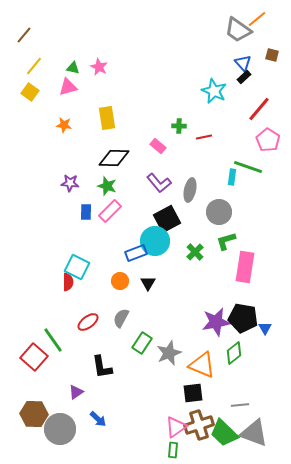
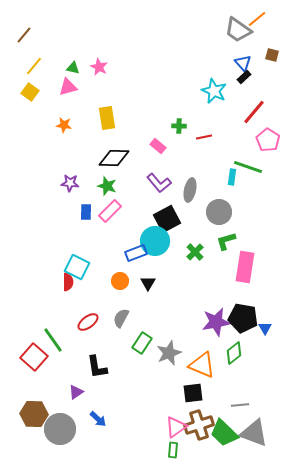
red line at (259, 109): moved 5 px left, 3 px down
black L-shape at (102, 367): moved 5 px left
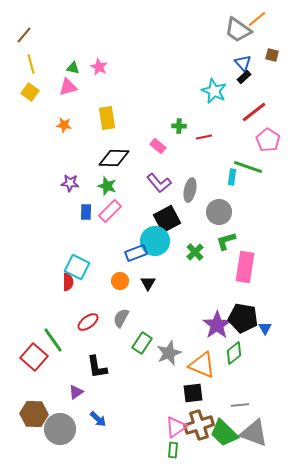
yellow line at (34, 66): moved 3 px left, 2 px up; rotated 54 degrees counterclockwise
red line at (254, 112): rotated 12 degrees clockwise
purple star at (216, 322): moved 1 px right, 3 px down; rotated 24 degrees counterclockwise
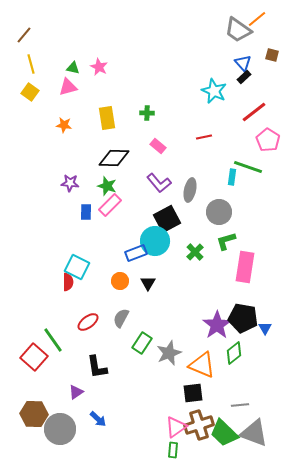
green cross at (179, 126): moved 32 px left, 13 px up
pink rectangle at (110, 211): moved 6 px up
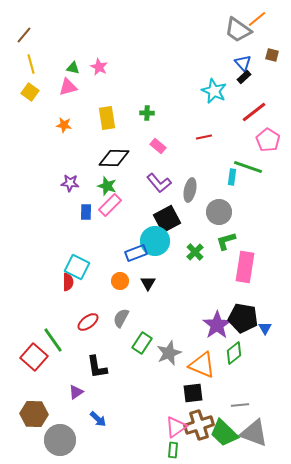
gray circle at (60, 429): moved 11 px down
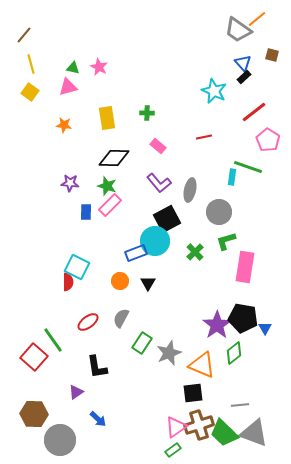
green rectangle at (173, 450): rotated 49 degrees clockwise
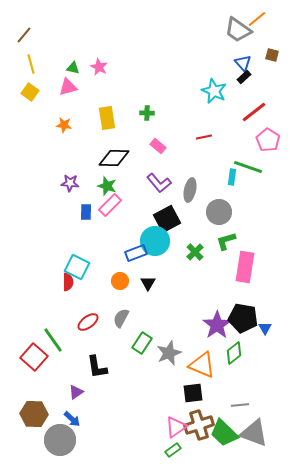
blue arrow at (98, 419): moved 26 px left
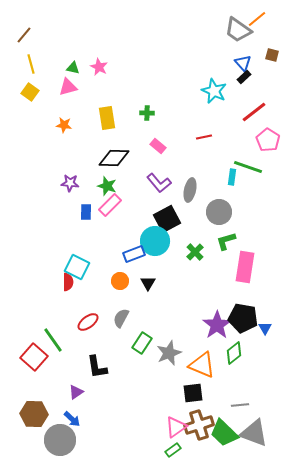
blue rectangle at (136, 253): moved 2 px left, 1 px down
